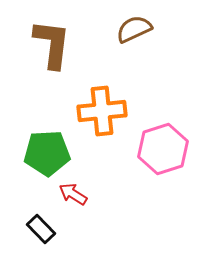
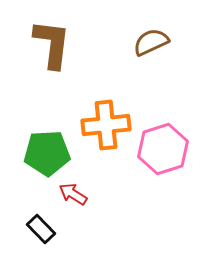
brown semicircle: moved 17 px right, 13 px down
orange cross: moved 4 px right, 14 px down
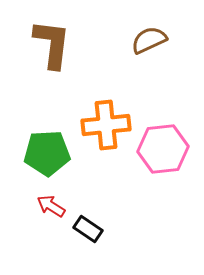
brown semicircle: moved 2 px left, 2 px up
pink hexagon: rotated 12 degrees clockwise
red arrow: moved 22 px left, 12 px down
black rectangle: moved 47 px right; rotated 12 degrees counterclockwise
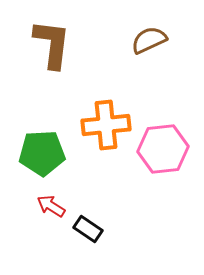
green pentagon: moved 5 px left
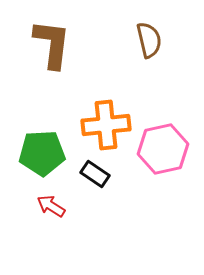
brown semicircle: rotated 102 degrees clockwise
pink hexagon: rotated 6 degrees counterclockwise
black rectangle: moved 7 px right, 55 px up
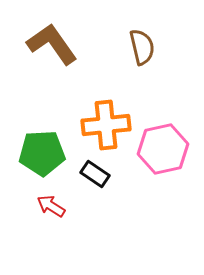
brown semicircle: moved 7 px left, 7 px down
brown L-shape: rotated 42 degrees counterclockwise
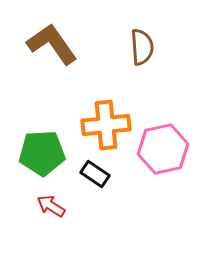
brown semicircle: rotated 9 degrees clockwise
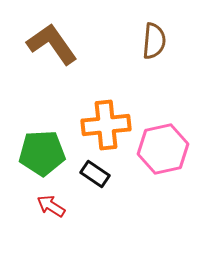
brown semicircle: moved 12 px right, 6 px up; rotated 9 degrees clockwise
